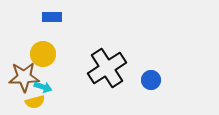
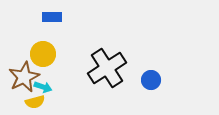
brown star: rotated 24 degrees counterclockwise
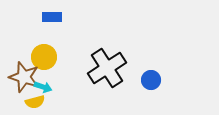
yellow circle: moved 1 px right, 3 px down
brown star: rotated 28 degrees counterclockwise
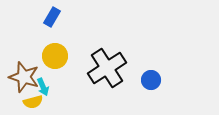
blue rectangle: rotated 60 degrees counterclockwise
yellow circle: moved 11 px right, 1 px up
cyan arrow: rotated 48 degrees clockwise
yellow semicircle: moved 2 px left
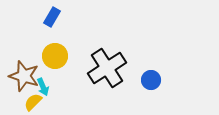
brown star: moved 1 px up
yellow semicircle: rotated 150 degrees clockwise
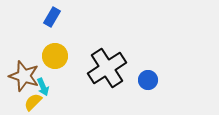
blue circle: moved 3 px left
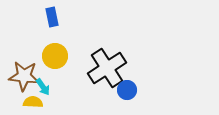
blue rectangle: rotated 42 degrees counterclockwise
brown star: rotated 12 degrees counterclockwise
blue circle: moved 21 px left, 10 px down
cyan arrow: rotated 12 degrees counterclockwise
yellow semicircle: rotated 48 degrees clockwise
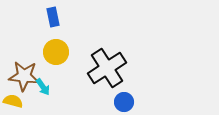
blue rectangle: moved 1 px right
yellow circle: moved 1 px right, 4 px up
blue circle: moved 3 px left, 12 px down
yellow semicircle: moved 20 px left, 1 px up; rotated 12 degrees clockwise
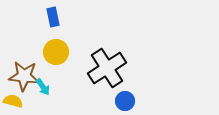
blue circle: moved 1 px right, 1 px up
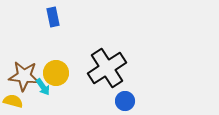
yellow circle: moved 21 px down
